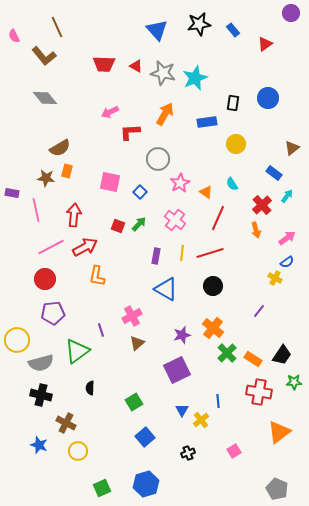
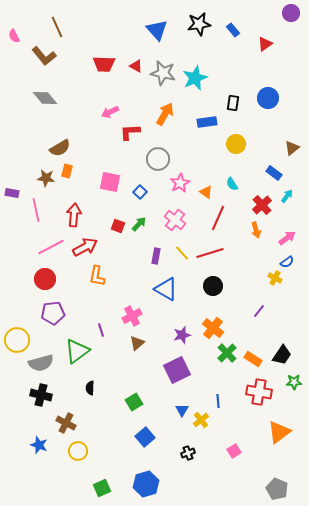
yellow line at (182, 253): rotated 49 degrees counterclockwise
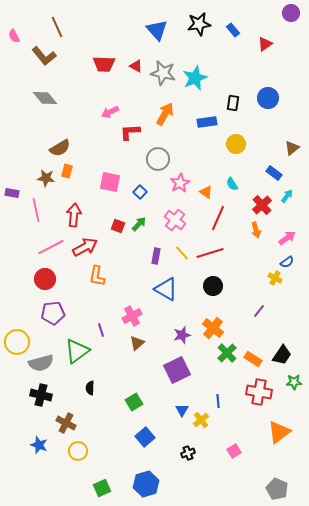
yellow circle at (17, 340): moved 2 px down
